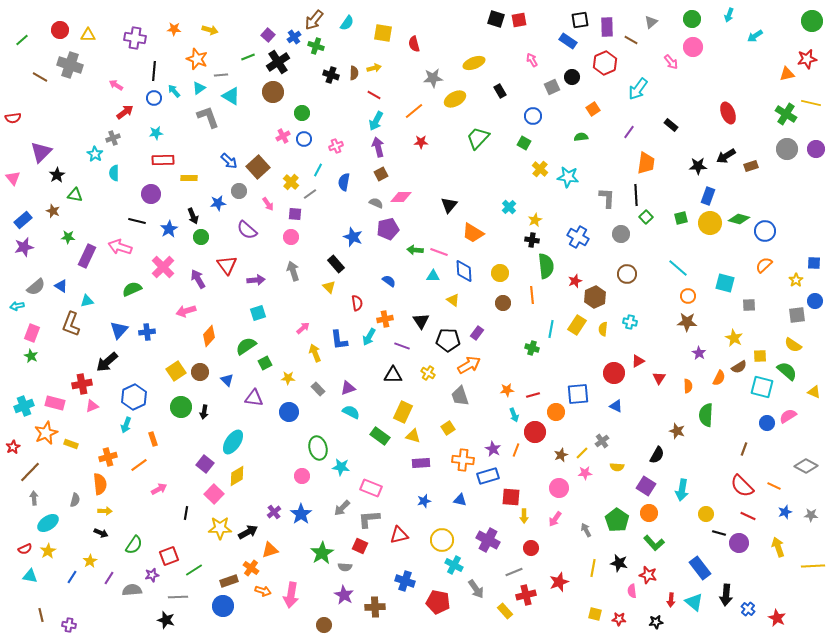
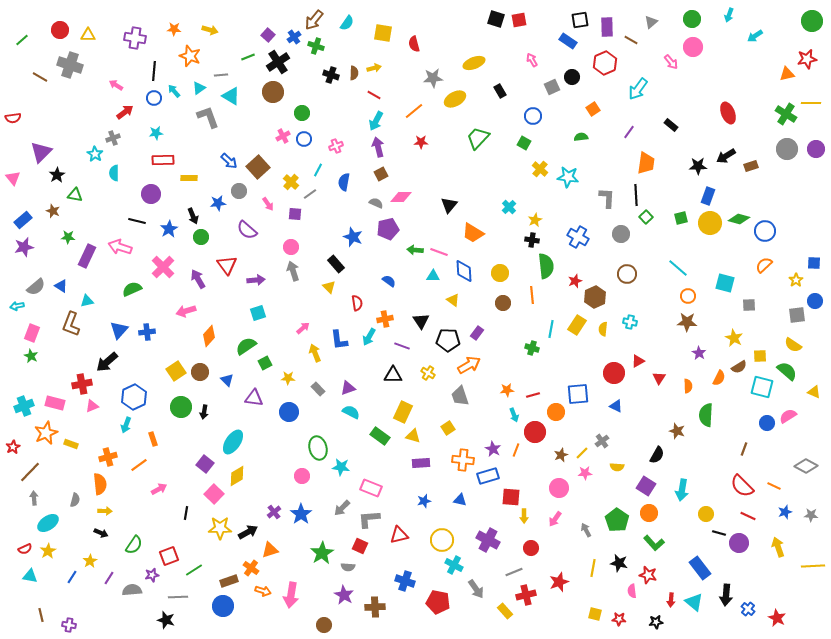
orange star at (197, 59): moved 7 px left, 3 px up
yellow line at (811, 103): rotated 12 degrees counterclockwise
pink circle at (291, 237): moved 10 px down
gray semicircle at (345, 567): moved 3 px right
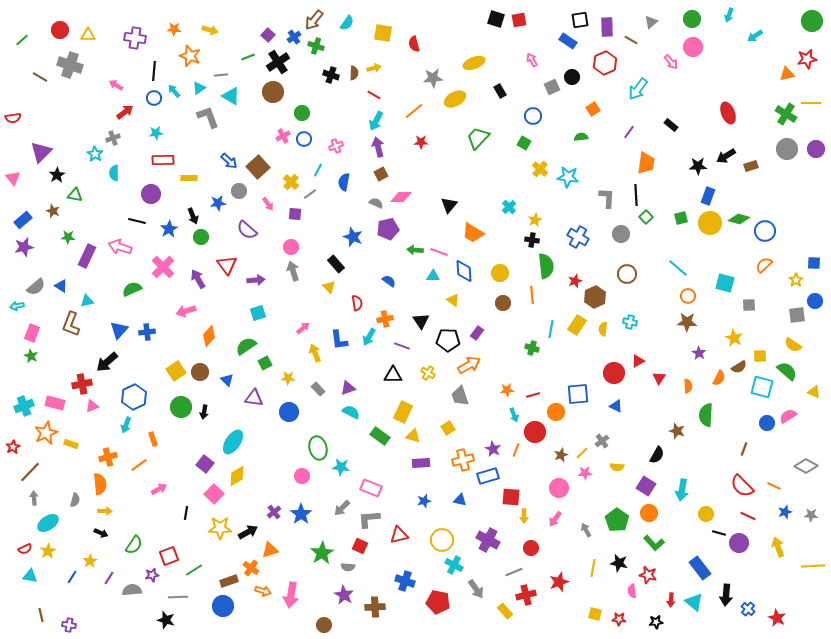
orange cross at (463, 460): rotated 20 degrees counterclockwise
